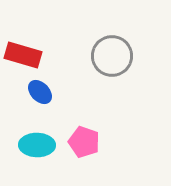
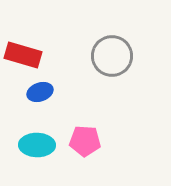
blue ellipse: rotated 65 degrees counterclockwise
pink pentagon: moved 1 px right, 1 px up; rotated 16 degrees counterclockwise
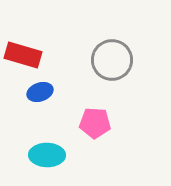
gray circle: moved 4 px down
pink pentagon: moved 10 px right, 18 px up
cyan ellipse: moved 10 px right, 10 px down
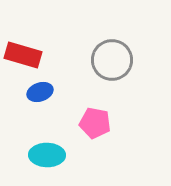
pink pentagon: rotated 8 degrees clockwise
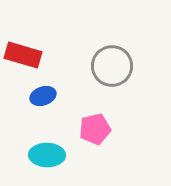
gray circle: moved 6 px down
blue ellipse: moved 3 px right, 4 px down
pink pentagon: moved 6 px down; rotated 24 degrees counterclockwise
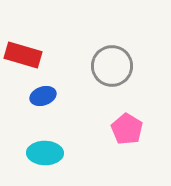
pink pentagon: moved 32 px right; rotated 28 degrees counterclockwise
cyan ellipse: moved 2 px left, 2 px up
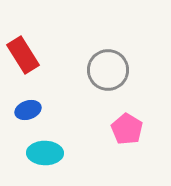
red rectangle: rotated 42 degrees clockwise
gray circle: moved 4 px left, 4 px down
blue ellipse: moved 15 px left, 14 px down
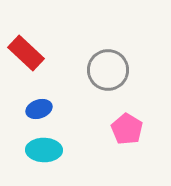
red rectangle: moved 3 px right, 2 px up; rotated 15 degrees counterclockwise
blue ellipse: moved 11 px right, 1 px up
cyan ellipse: moved 1 px left, 3 px up
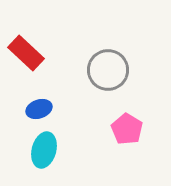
cyan ellipse: rotated 76 degrees counterclockwise
